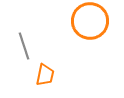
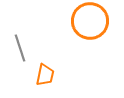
gray line: moved 4 px left, 2 px down
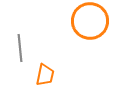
gray line: rotated 12 degrees clockwise
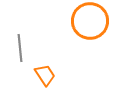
orange trapezoid: rotated 45 degrees counterclockwise
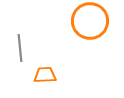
orange trapezoid: rotated 60 degrees counterclockwise
